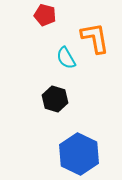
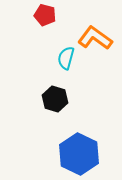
orange L-shape: rotated 44 degrees counterclockwise
cyan semicircle: rotated 45 degrees clockwise
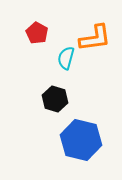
red pentagon: moved 8 px left, 18 px down; rotated 15 degrees clockwise
orange L-shape: rotated 136 degrees clockwise
blue hexagon: moved 2 px right, 14 px up; rotated 12 degrees counterclockwise
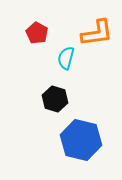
orange L-shape: moved 2 px right, 5 px up
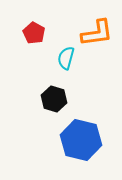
red pentagon: moved 3 px left
black hexagon: moved 1 px left
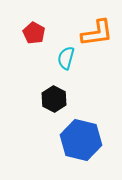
black hexagon: rotated 10 degrees clockwise
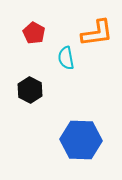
cyan semicircle: rotated 25 degrees counterclockwise
black hexagon: moved 24 px left, 9 px up
blue hexagon: rotated 12 degrees counterclockwise
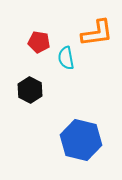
red pentagon: moved 5 px right, 9 px down; rotated 20 degrees counterclockwise
blue hexagon: rotated 12 degrees clockwise
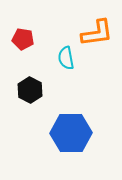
red pentagon: moved 16 px left, 3 px up
blue hexagon: moved 10 px left, 7 px up; rotated 15 degrees counterclockwise
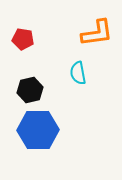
cyan semicircle: moved 12 px right, 15 px down
black hexagon: rotated 20 degrees clockwise
blue hexagon: moved 33 px left, 3 px up
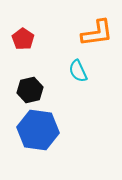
red pentagon: rotated 25 degrees clockwise
cyan semicircle: moved 2 px up; rotated 15 degrees counterclockwise
blue hexagon: rotated 9 degrees clockwise
